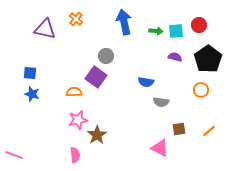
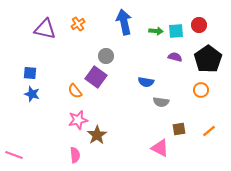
orange cross: moved 2 px right, 5 px down; rotated 16 degrees clockwise
orange semicircle: moved 1 px right, 1 px up; rotated 126 degrees counterclockwise
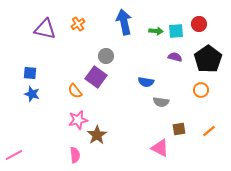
red circle: moved 1 px up
pink line: rotated 48 degrees counterclockwise
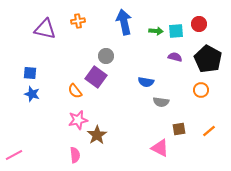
orange cross: moved 3 px up; rotated 24 degrees clockwise
black pentagon: rotated 8 degrees counterclockwise
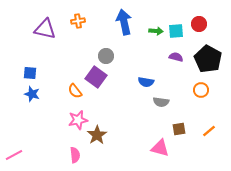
purple semicircle: moved 1 px right
pink triangle: rotated 12 degrees counterclockwise
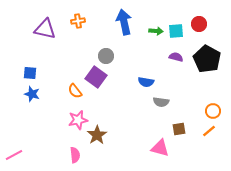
black pentagon: moved 1 px left
orange circle: moved 12 px right, 21 px down
